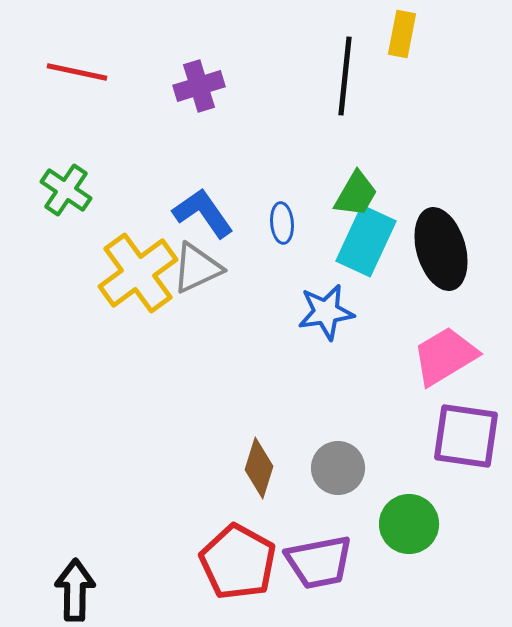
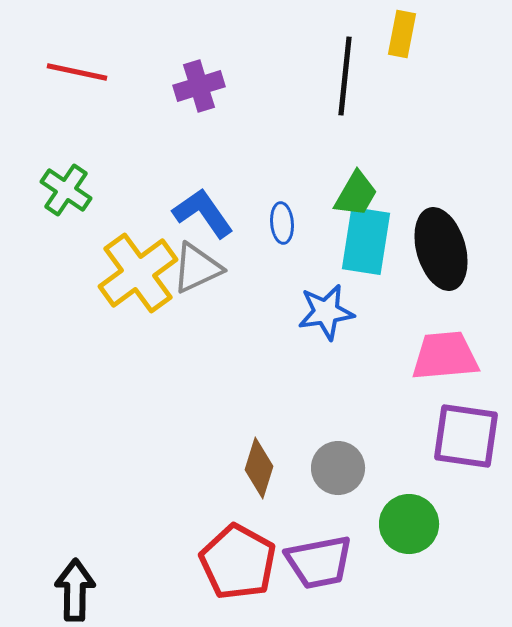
cyan rectangle: rotated 16 degrees counterclockwise
pink trapezoid: rotated 26 degrees clockwise
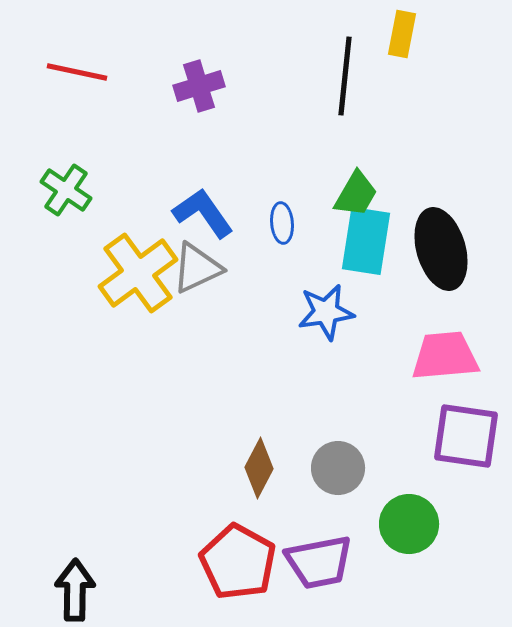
brown diamond: rotated 10 degrees clockwise
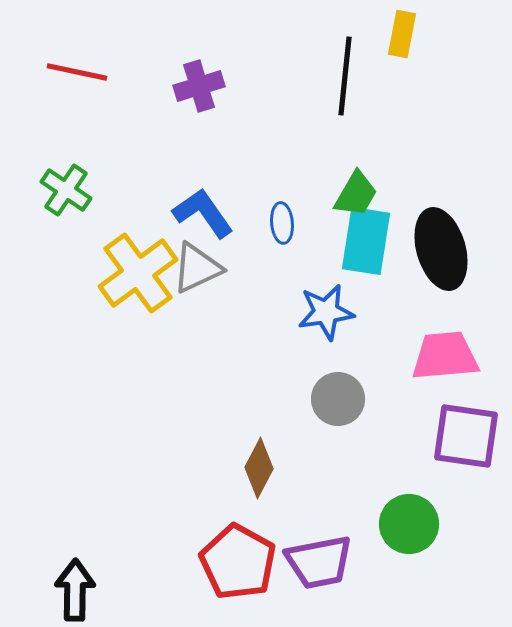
gray circle: moved 69 px up
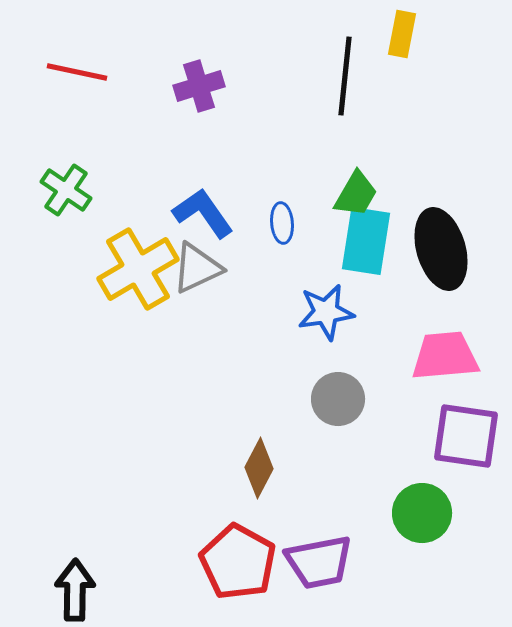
yellow cross: moved 4 px up; rotated 6 degrees clockwise
green circle: moved 13 px right, 11 px up
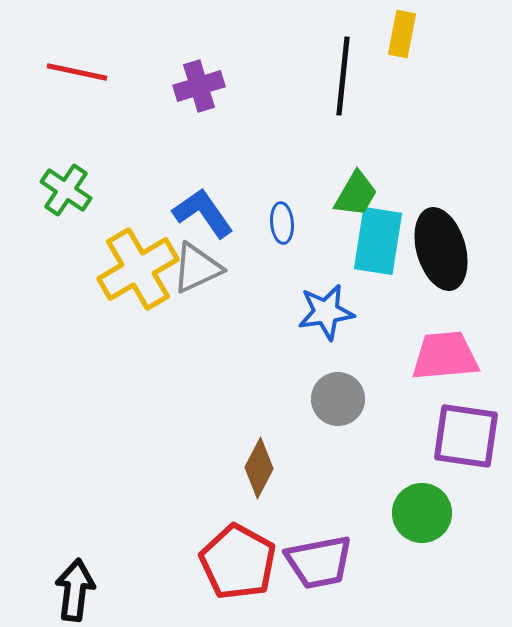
black line: moved 2 px left
cyan rectangle: moved 12 px right
black arrow: rotated 6 degrees clockwise
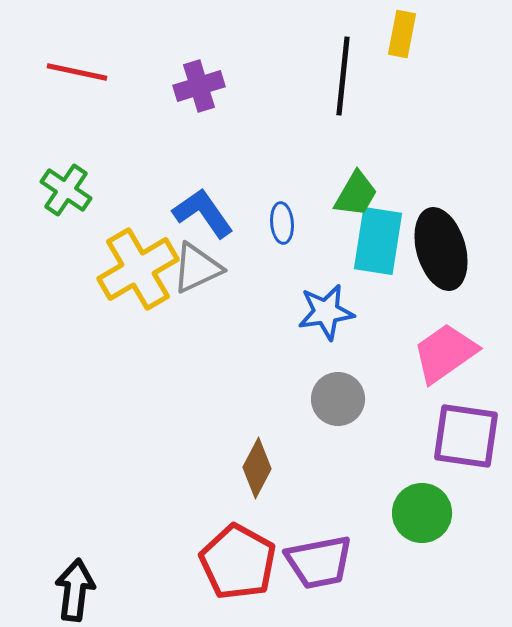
pink trapezoid: moved 3 px up; rotated 30 degrees counterclockwise
brown diamond: moved 2 px left
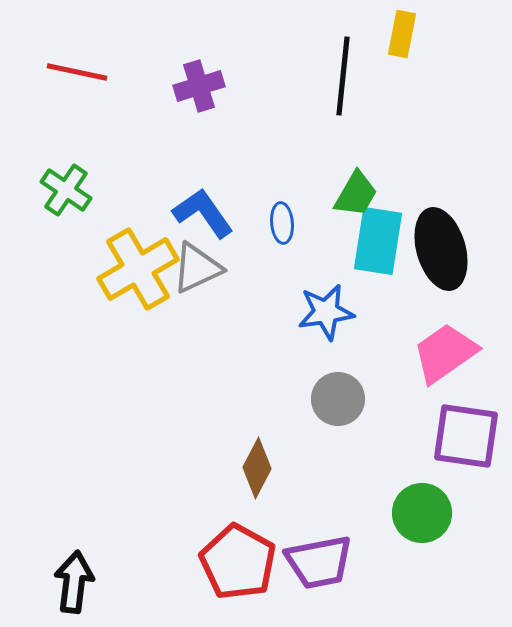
black arrow: moved 1 px left, 8 px up
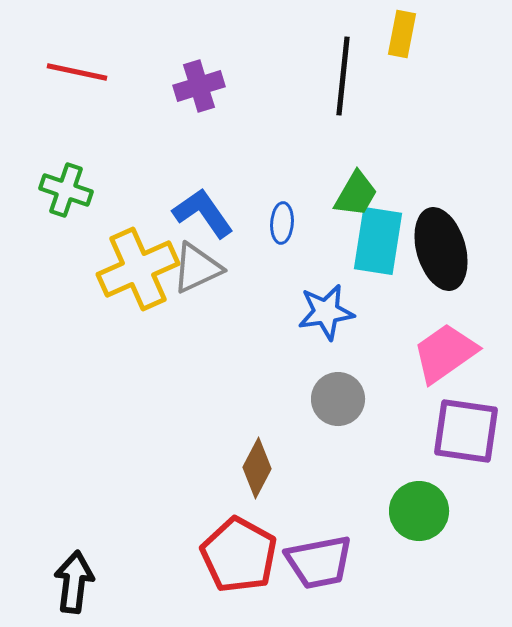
green cross: rotated 15 degrees counterclockwise
blue ellipse: rotated 9 degrees clockwise
yellow cross: rotated 6 degrees clockwise
purple square: moved 5 px up
green circle: moved 3 px left, 2 px up
red pentagon: moved 1 px right, 7 px up
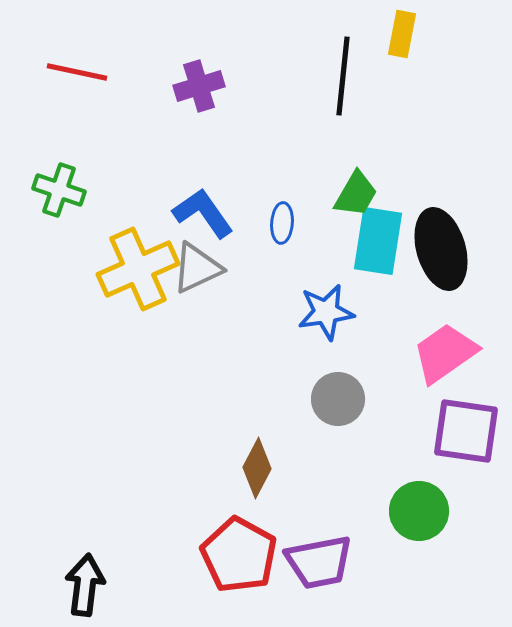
green cross: moved 7 px left
black arrow: moved 11 px right, 3 px down
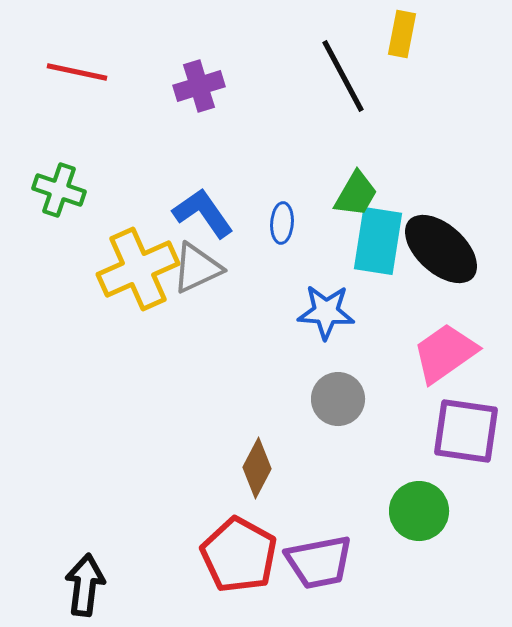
black line: rotated 34 degrees counterclockwise
black ellipse: rotated 32 degrees counterclockwise
blue star: rotated 12 degrees clockwise
